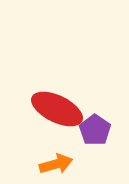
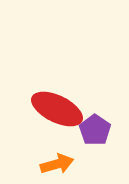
orange arrow: moved 1 px right
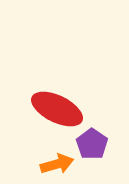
purple pentagon: moved 3 px left, 14 px down
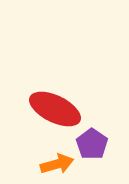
red ellipse: moved 2 px left
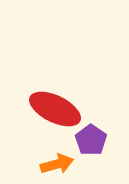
purple pentagon: moved 1 px left, 4 px up
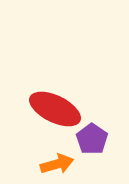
purple pentagon: moved 1 px right, 1 px up
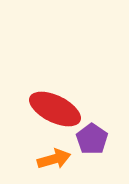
orange arrow: moved 3 px left, 5 px up
